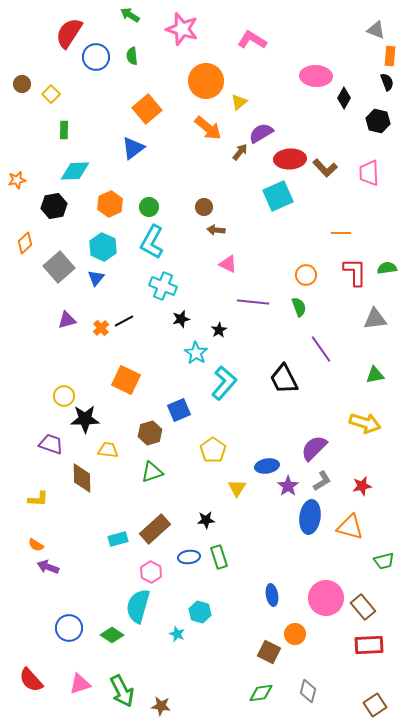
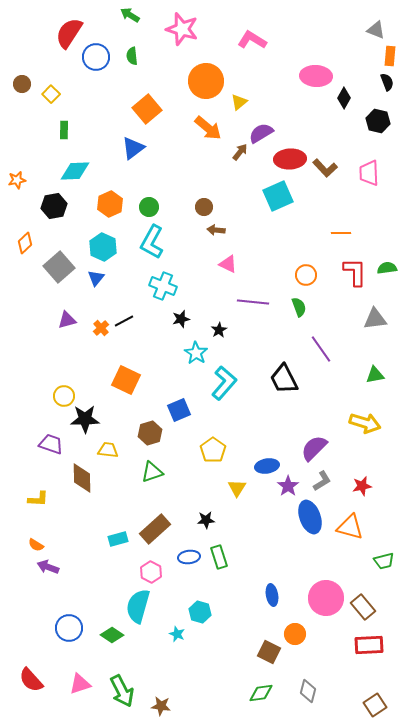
blue ellipse at (310, 517): rotated 28 degrees counterclockwise
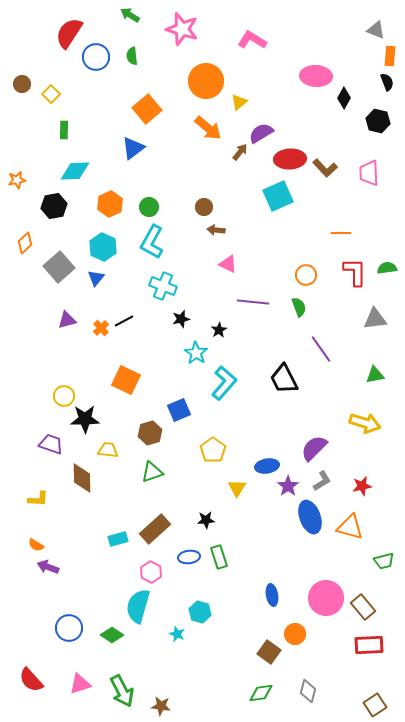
brown square at (269, 652): rotated 10 degrees clockwise
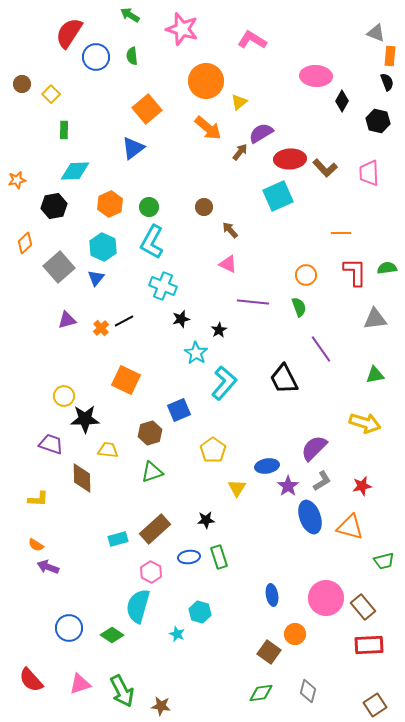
gray triangle at (376, 30): moved 3 px down
black diamond at (344, 98): moved 2 px left, 3 px down
brown arrow at (216, 230): moved 14 px right; rotated 42 degrees clockwise
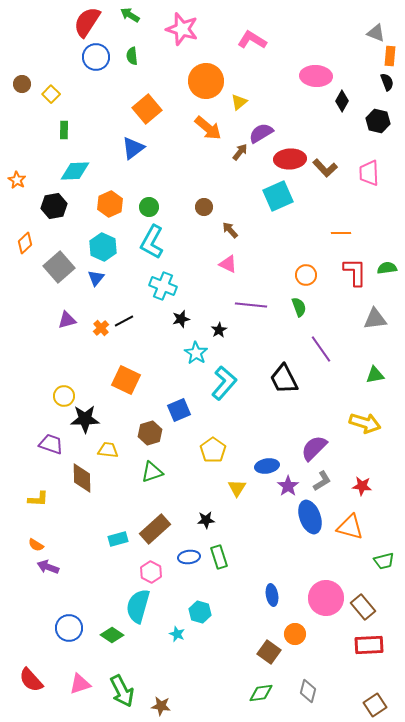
red semicircle at (69, 33): moved 18 px right, 11 px up
orange star at (17, 180): rotated 30 degrees counterclockwise
purple line at (253, 302): moved 2 px left, 3 px down
red star at (362, 486): rotated 18 degrees clockwise
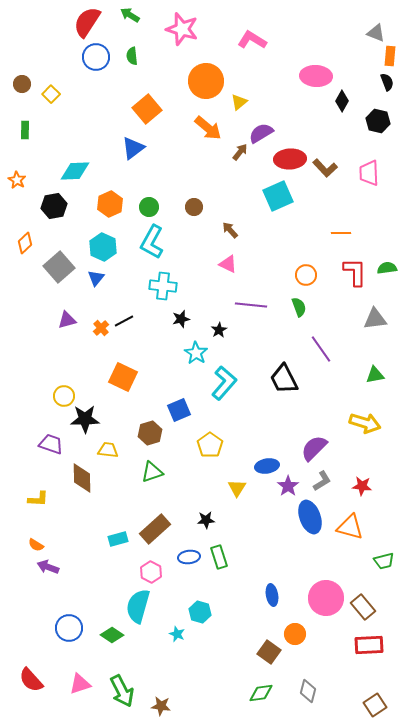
green rectangle at (64, 130): moved 39 px left
brown circle at (204, 207): moved 10 px left
cyan cross at (163, 286): rotated 16 degrees counterclockwise
orange square at (126, 380): moved 3 px left, 3 px up
yellow pentagon at (213, 450): moved 3 px left, 5 px up
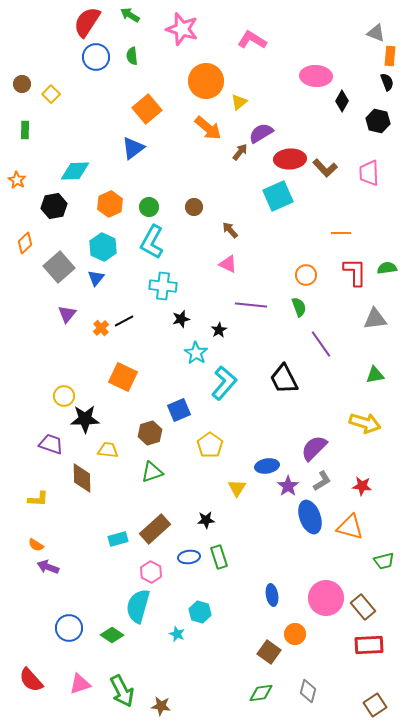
purple triangle at (67, 320): moved 6 px up; rotated 36 degrees counterclockwise
purple line at (321, 349): moved 5 px up
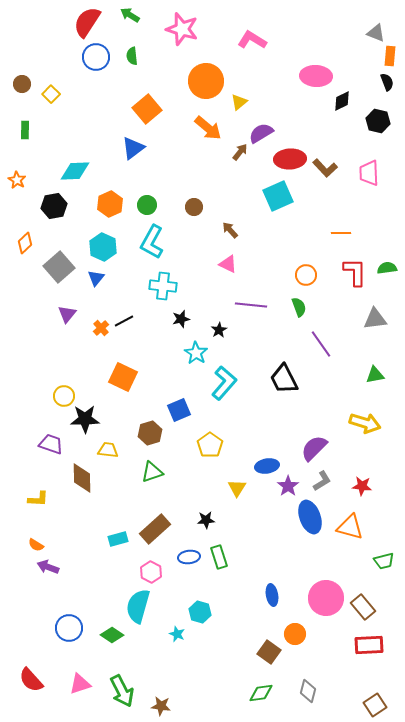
black diamond at (342, 101): rotated 35 degrees clockwise
green circle at (149, 207): moved 2 px left, 2 px up
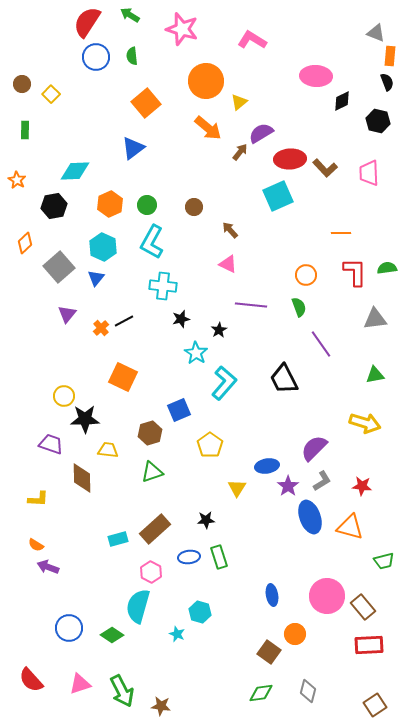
orange square at (147, 109): moved 1 px left, 6 px up
pink circle at (326, 598): moved 1 px right, 2 px up
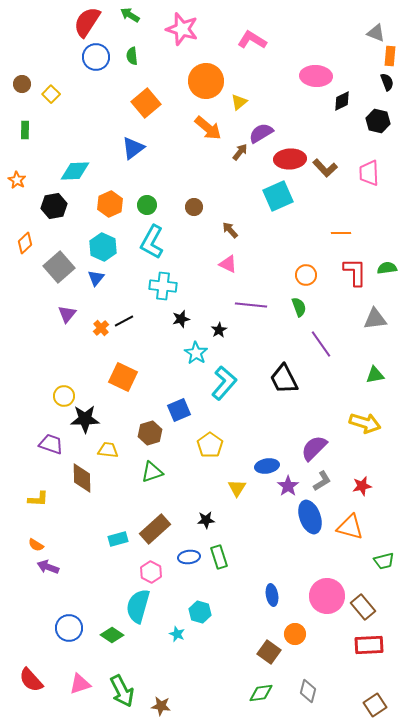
red star at (362, 486): rotated 18 degrees counterclockwise
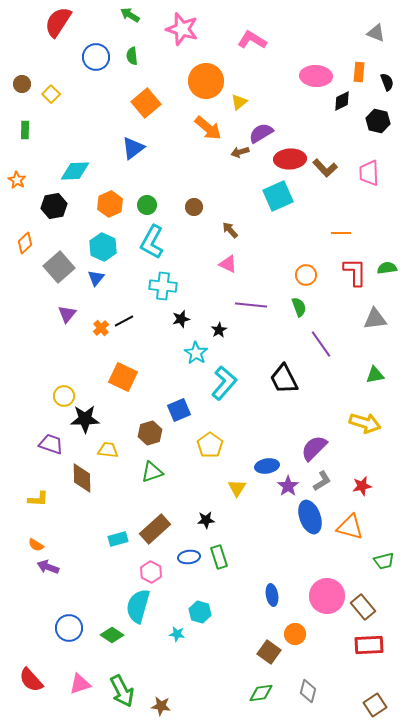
red semicircle at (87, 22): moved 29 px left
orange rectangle at (390, 56): moved 31 px left, 16 px down
brown arrow at (240, 152): rotated 144 degrees counterclockwise
cyan star at (177, 634): rotated 14 degrees counterclockwise
